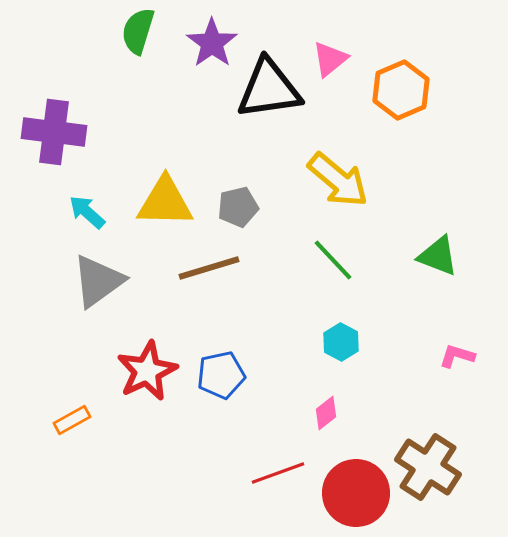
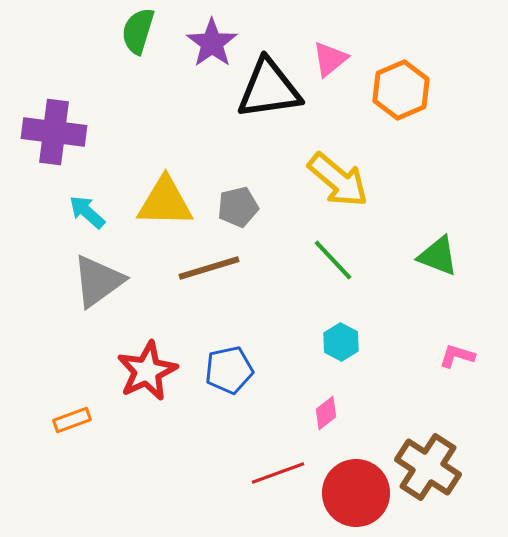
blue pentagon: moved 8 px right, 5 px up
orange rectangle: rotated 9 degrees clockwise
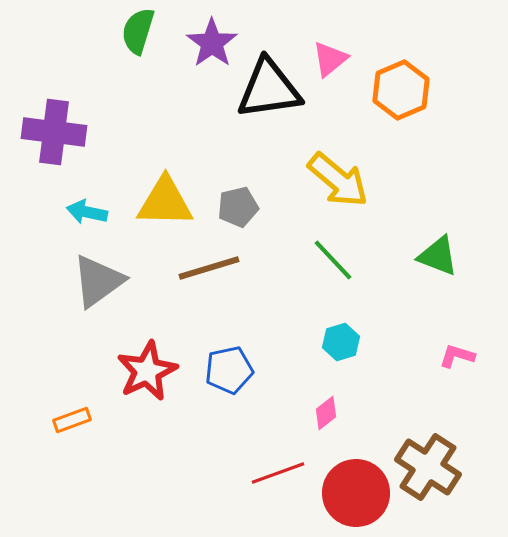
cyan arrow: rotated 30 degrees counterclockwise
cyan hexagon: rotated 15 degrees clockwise
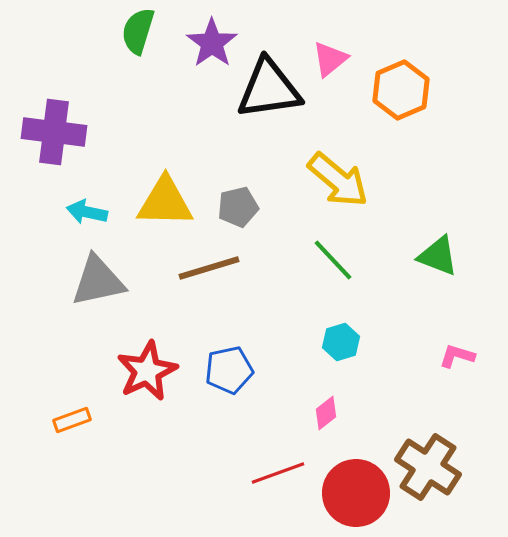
gray triangle: rotated 24 degrees clockwise
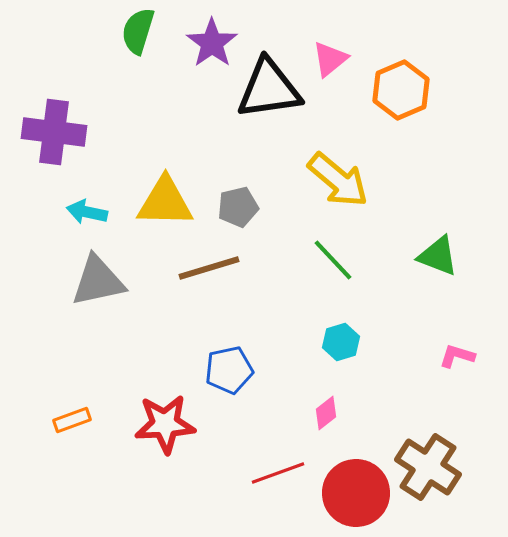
red star: moved 18 px right, 53 px down; rotated 22 degrees clockwise
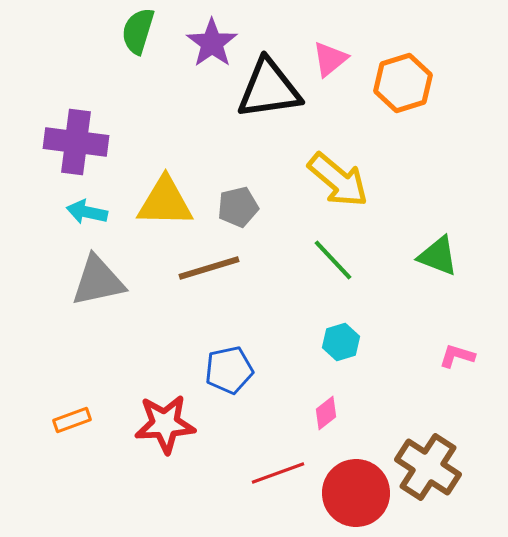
orange hexagon: moved 2 px right, 7 px up; rotated 6 degrees clockwise
purple cross: moved 22 px right, 10 px down
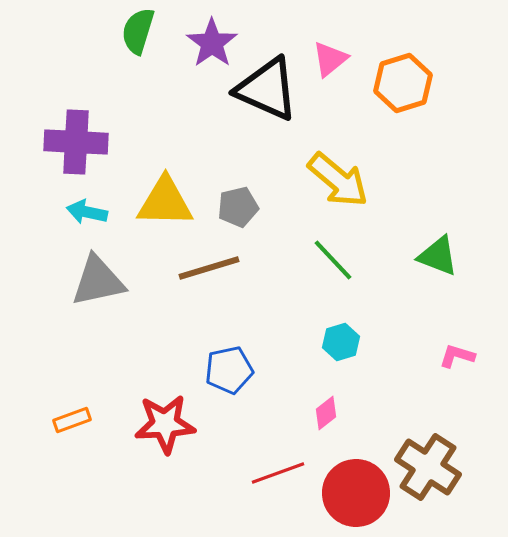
black triangle: moved 2 px left; rotated 32 degrees clockwise
purple cross: rotated 4 degrees counterclockwise
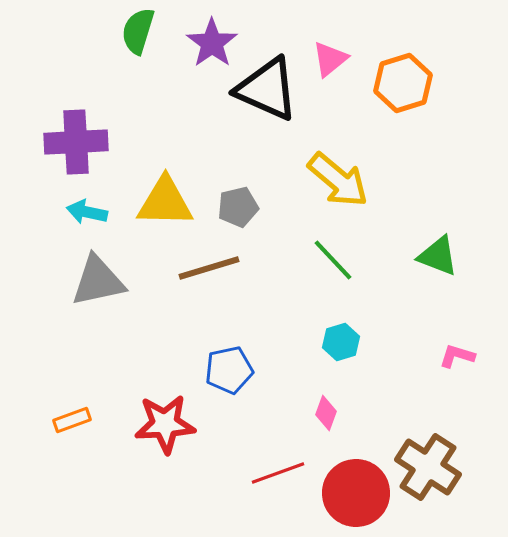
purple cross: rotated 6 degrees counterclockwise
pink diamond: rotated 32 degrees counterclockwise
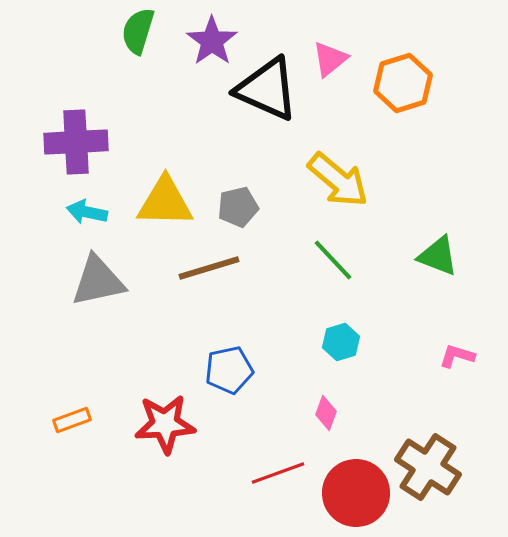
purple star: moved 2 px up
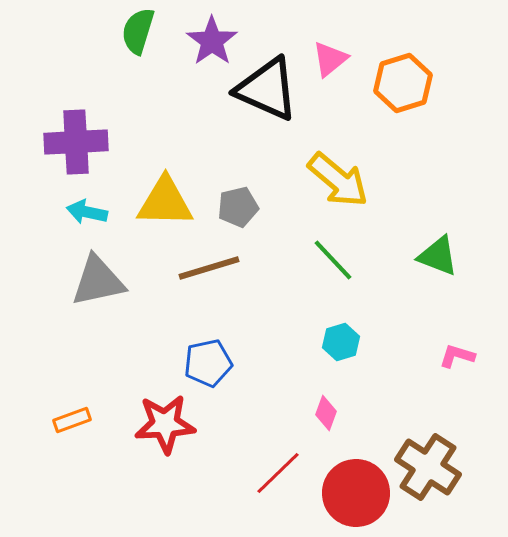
blue pentagon: moved 21 px left, 7 px up
red line: rotated 24 degrees counterclockwise
